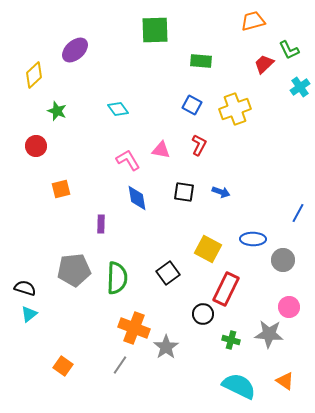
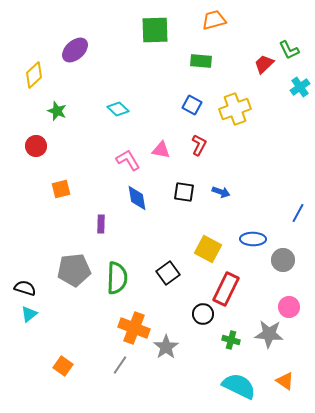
orange trapezoid at (253, 21): moved 39 px left, 1 px up
cyan diamond at (118, 109): rotated 10 degrees counterclockwise
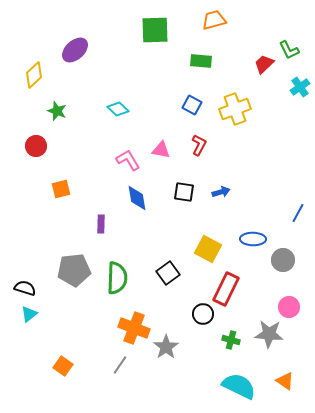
blue arrow at (221, 192): rotated 36 degrees counterclockwise
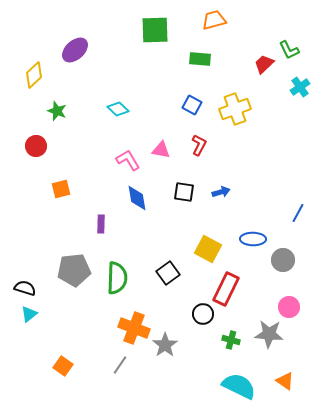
green rectangle at (201, 61): moved 1 px left, 2 px up
gray star at (166, 347): moved 1 px left, 2 px up
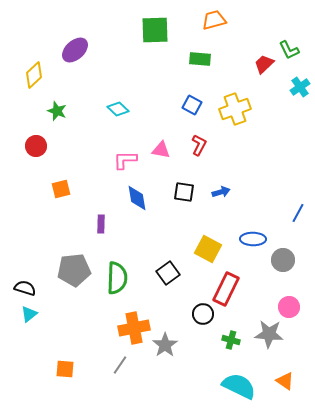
pink L-shape at (128, 160): moved 3 px left; rotated 60 degrees counterclockwise
orange cross at (134, 328): rotated 32 degrees counterclockwise
orange square at (63, 366): moved 2 px right, 3 px down; rotated 30 degrees counterclockwise
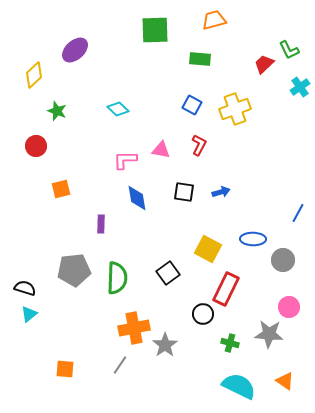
green cross at (231, 340): moved 1 px left, 3 px down
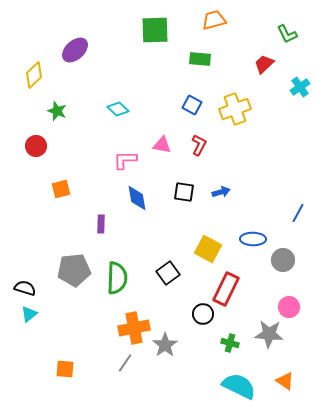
green L-shape at (289, 50): moved 2 px left, 16 px up
pink triangle at (161, 150): moved 1 px right, 5 px up
gray line at (120, 365): moved 5 px right, 2 px up
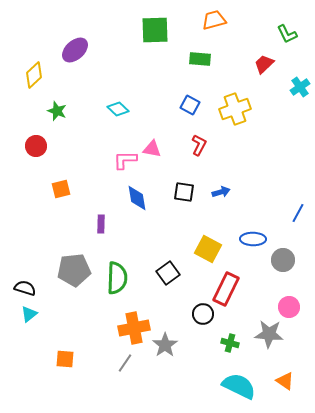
blue square at (192, 105): moved 2 px left
pink triangle at (162, 145): moved 10 px left, 4 px down
orange square at (65, 369): moved 10 px up
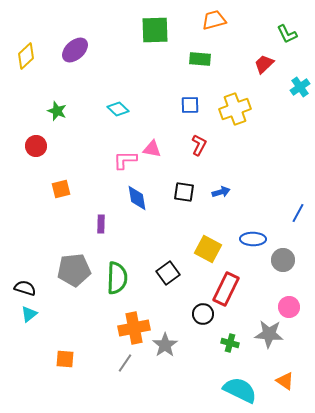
yellow diamond at (34, 75): moved 8 px left, 19 px up
blue square at (190, 105): rotated 30 degrees counterclockwise
cyan semicircle at (239, 386): moved 1 px right, 4 px down
